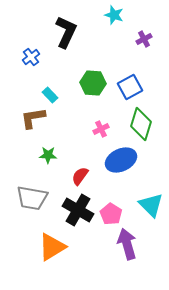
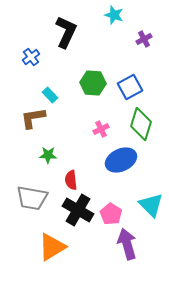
red semicircle: moved 9 px left, 4 px down; rotated 42 degrees counterclockwise
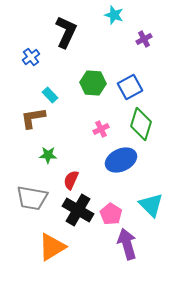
red semicircle: rotated 30 degrees clockwise
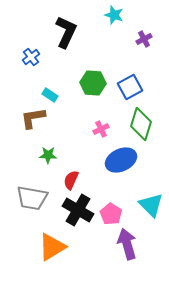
cyan rectangle: rotated 14 degrees counterclockwise
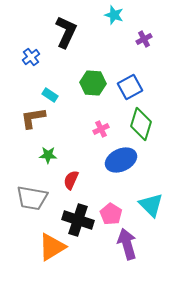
black cross: moved 10 px down; rotated 12 degrees counterclockwise
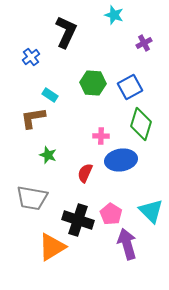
purple cross: moved 4 px down
pink cross: moved 7 px down; rotated 28 degrees clockwise
green star: rotated 18 degrees clockwise
blue ellipse: rotated 16 degrees clockwise
red semicircle: moved 14 px right, 7 px up
cyan triangle: moved 6 px down
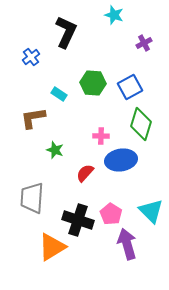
cyan rectangle: moved 9 px right, 1 px up
green star: moved 7 px right, 5 px up
red semicircle: rotated 18 degrees clockwise
gray trapezoid: rotated 84 degrees clockwise
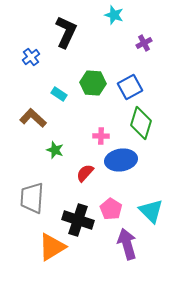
brown L-shape: rotated 52 degrees clockwise
green diamond: moved 1 px up
pink pentagon: moved 5 px up
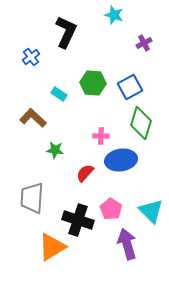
green star: rotated 12 degrees counterclockwise
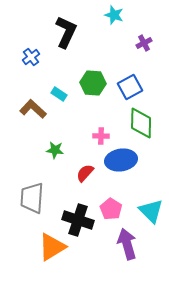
brown L-shape: moved 9 px up
green diamond: rotated 16 degrees counterclockwise
